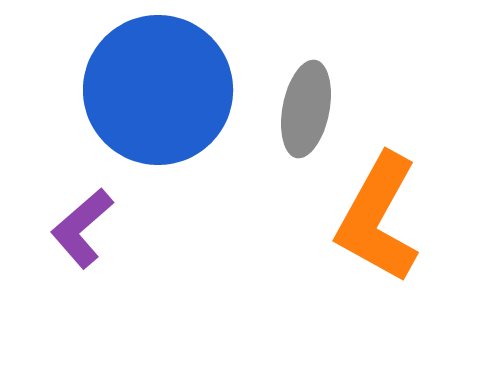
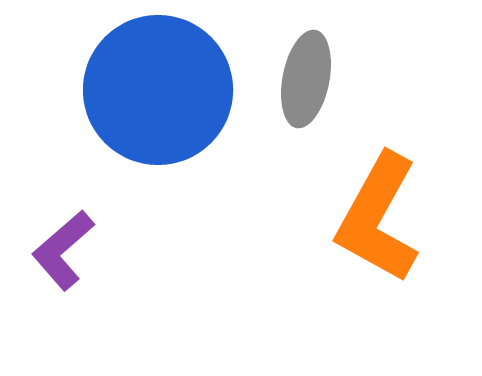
gray ellipse: moved 30 px up
purple L-shape: moved 19 px left, 22 px down
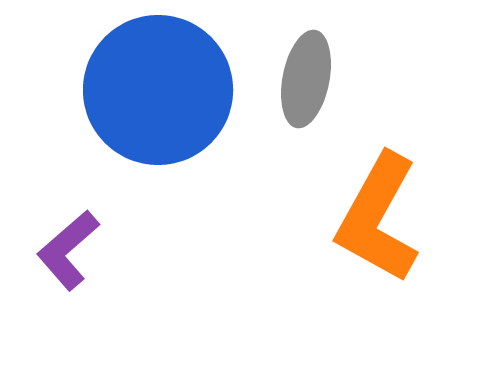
purple L-shape: moved 5 px right
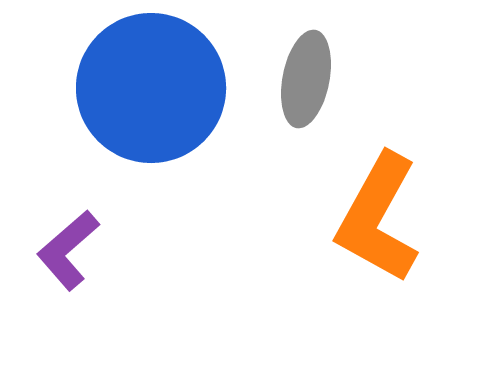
blue circle: moved 7 px left, 2 px up
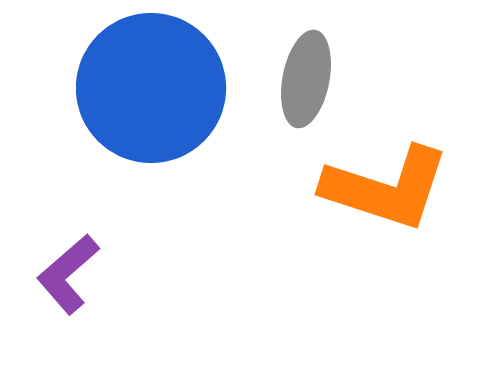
orange L-shape: moved 8 px right, 30 px up; rotated 101 degrees counterclockwise
purple L-shape: moved 24 px down
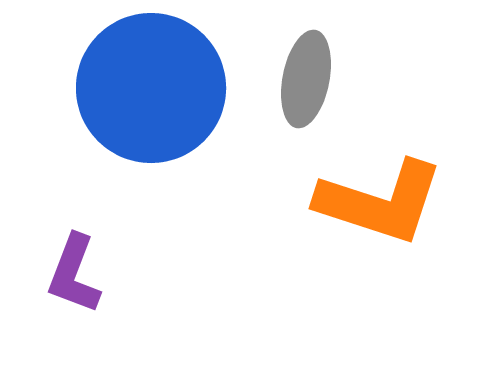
orange L-shape: moved 6 px left, 14 px down
purple L-shape: moved 6 px right; rotated 28 degrees counterclockwise
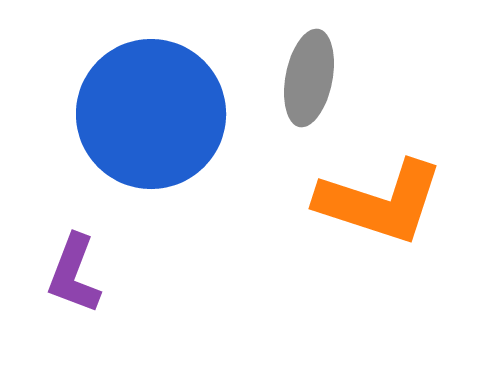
gray ellipse: moved 3 px right, 1 px up
blue circle: moved 26 px down
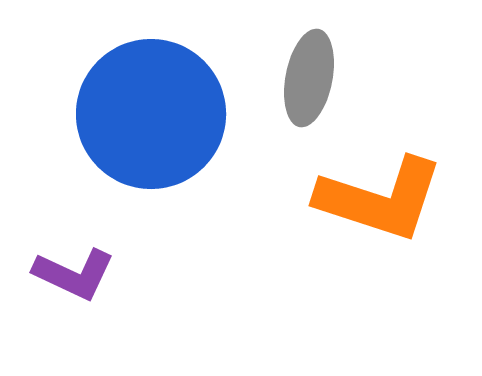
orange L-shape: moved 3 px up
purple L-shape: rotated 86 degrees counterclockwise
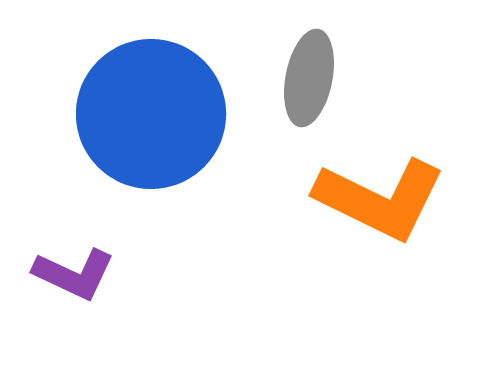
orange L-shape: rotated 8 degrees clockwise
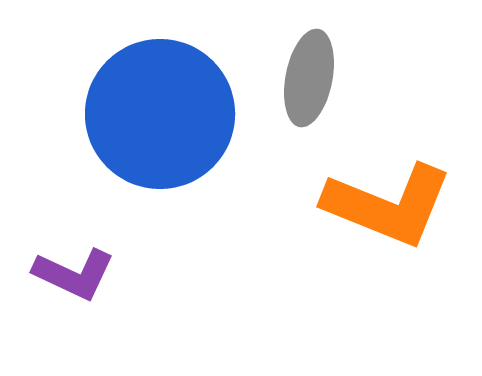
blue circle: moved 9 px right
orange L-shape: moved 8 px right, 6 px down; rotated 4 degrees counterclockwise
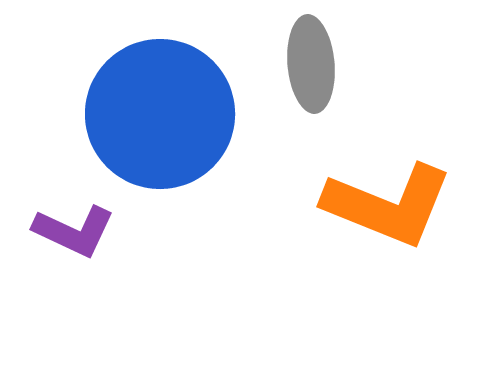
gray ellipse: moved 2 px right, 14 px up; rotated 16 degrees counterclockwise
purple L-shape: moved 43 px up
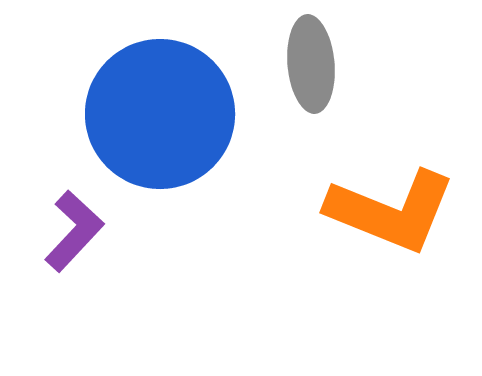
orange L-shape: moved 3 px right, 6 px down
purple L-shape: rotated 72 degrees counterclockwise
